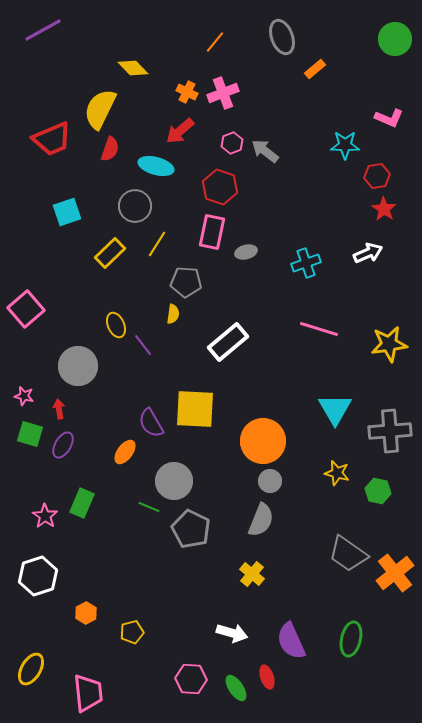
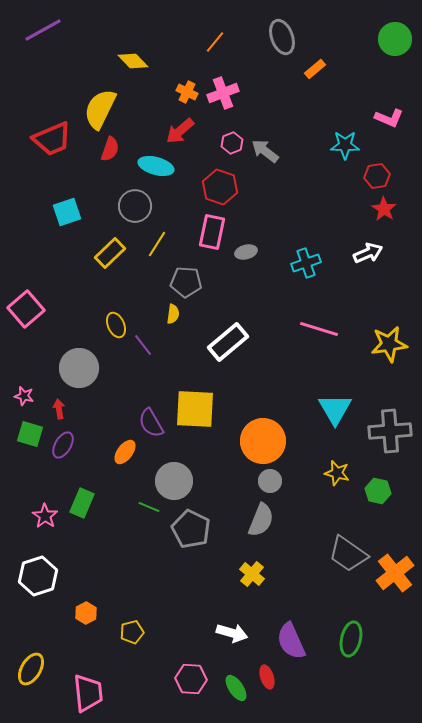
yellow diamond at (133, 68): moved 7 px up
gray circle at (78, 366): moved 1 px right, 2 px down
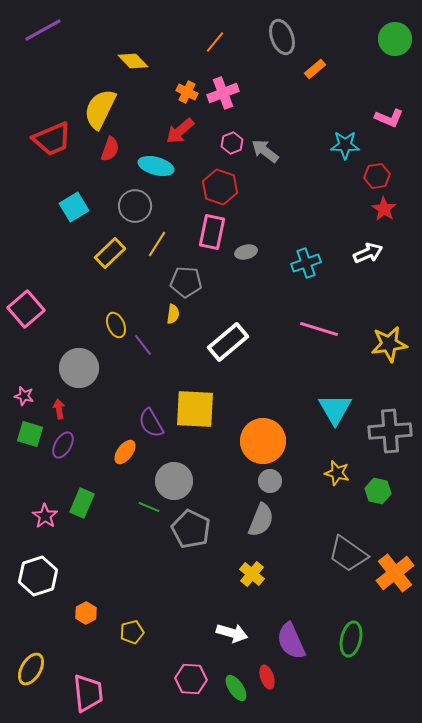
cyan square at (67, 212): moved 7 px right, 5 px up; rotated 12 degrees counterclockwise
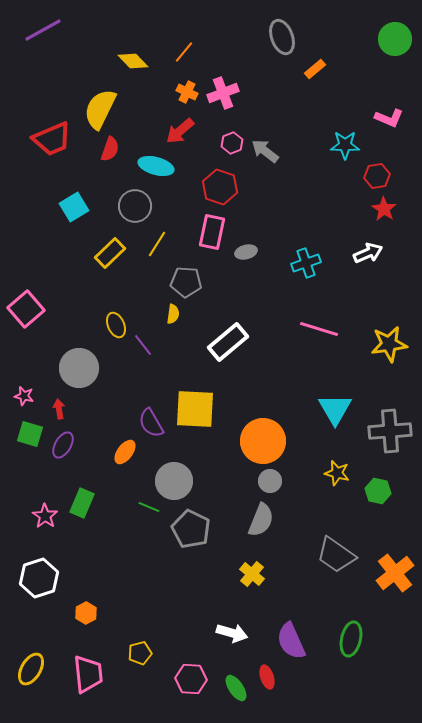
orange line at (215, 42): moved 31 px left, 10 px down
gray trapezoid at (348, 554): moved 12 px left, 1 px down
white hexagon at (38, 576): moved 1 px right, 2 px down
yellow pentagon at (132, 632): moved 8 px right, 21 px down
pink trapezoid at (88, 693): moved 19 px up
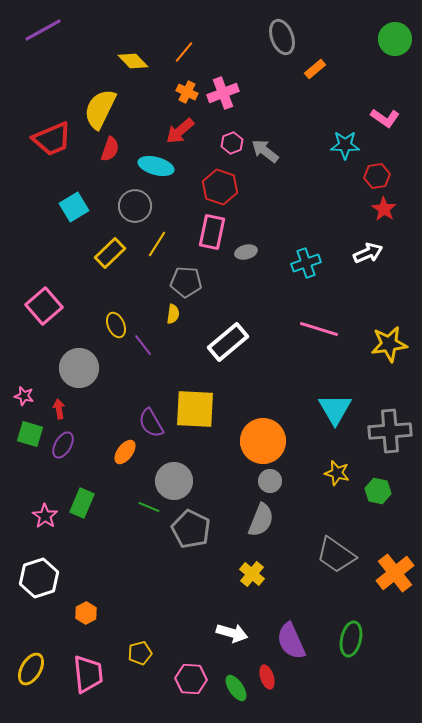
pink L-shape at (389, 118): moved 4 px left; rotated 12 degrees clockwise
pink square at (26, 309): moved 18 px right, 3 px up
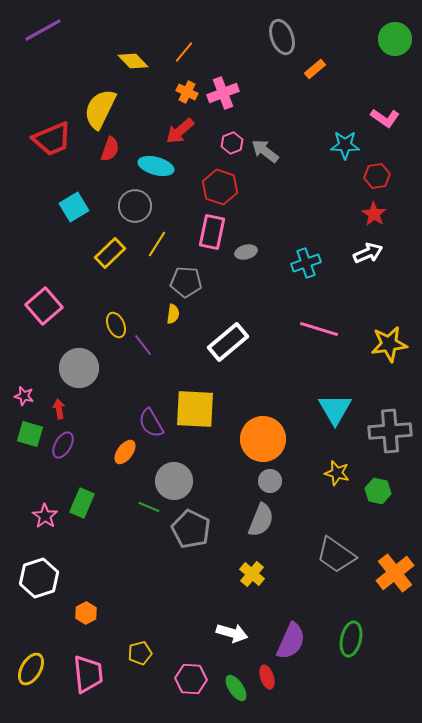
red star at (384, 209): moved 10 px left, 5 px down
orange circle at (263, 441): moved 2 px up
purple semicircle at (291, 641): rotated 132 degrees counterclockwise
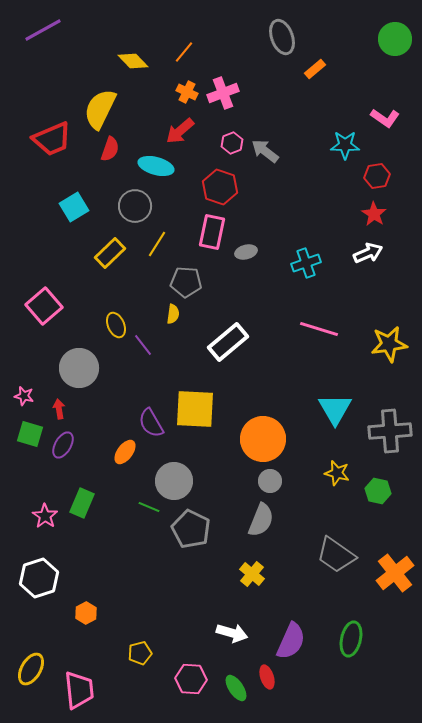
pink trapezoid at (88, 674): moved 9 px left, 16 px down
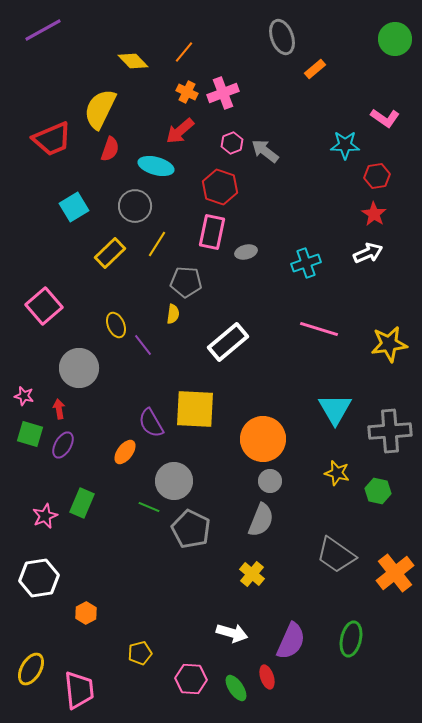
pink star at (45, 516): rotated 15 degrees clockwise
white hexagon at (39, 578): rotated 9 degrees clockwise
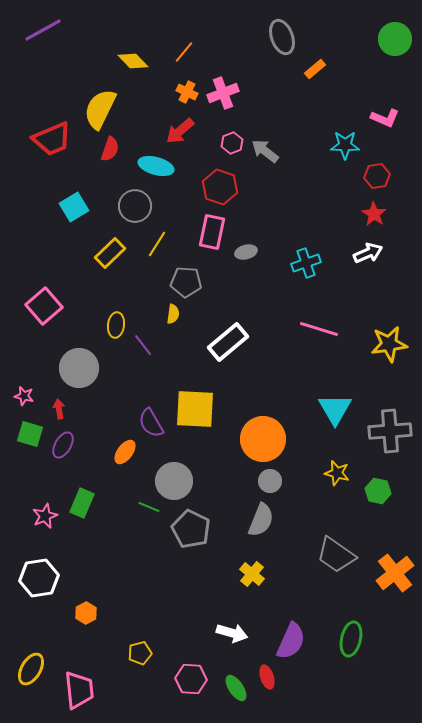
pink L-shape at (385, 118): rotated 12 degrees counterclockwise
yellow ellipse at (116, 325): rotated 30 degrees clockwise
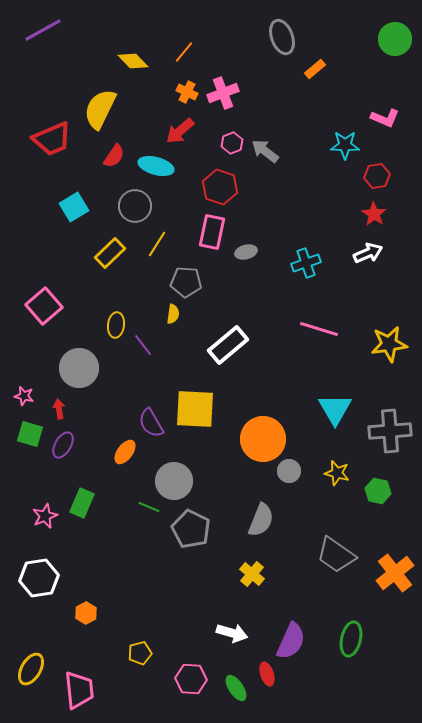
red semicircle at (110, 149): moved 4 px right, 7 px down; rotated 15 degrees clockwise
white rectangle at (228, 342): moved 3 px down
gray circle at (270, 481): moved 19 px right, 10 px up
red ellipse at (267, 677): moved 3 px up
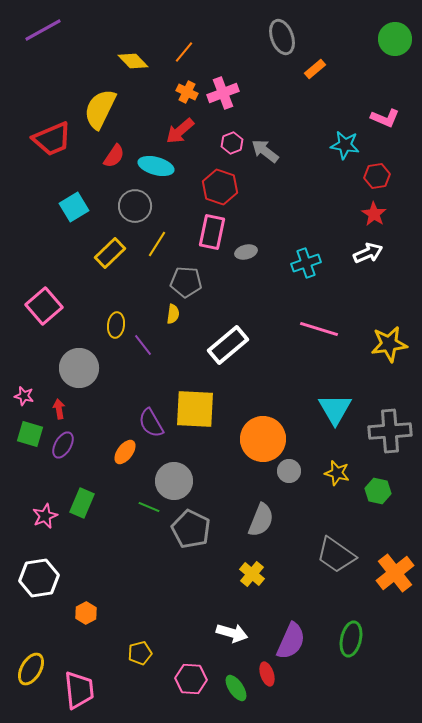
cyan star at (345, 145): rotated 8 degrees clockwise
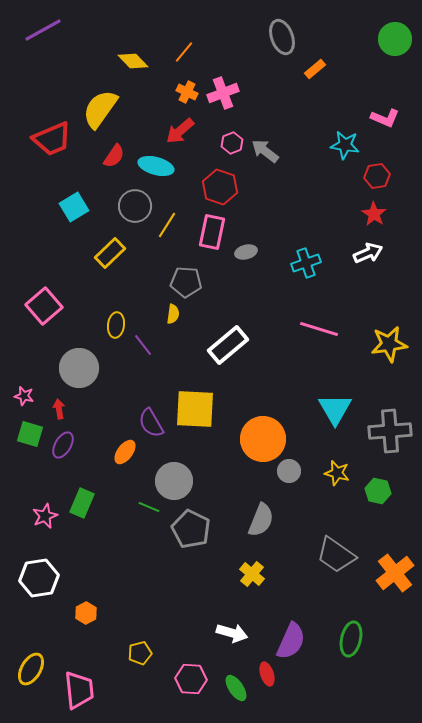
yellow semicircle at (100, 109): rotated 9 degrees clockwise
yellow line at (157, 244): moved 10 px right, 19 px up
